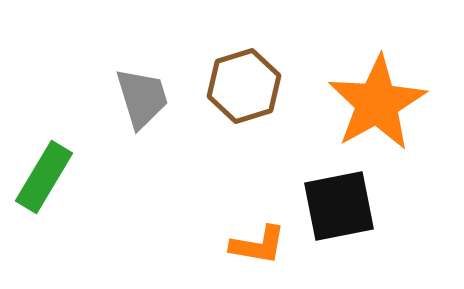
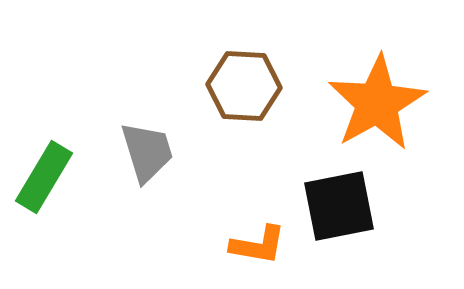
brown hexagon: rotated 20 degrees clockwise
gray trapezoid: moved 5 px right, 54 px down
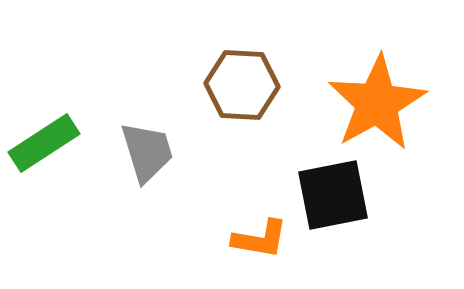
brown hexagon: moved 2 px left, 1 px up
green rectangle: moved 34 px up; rotated 26 degrees clockwise
black square: moved 6 px left, 11 px up
orange L-shape: moved 2 px right, 6 px up
